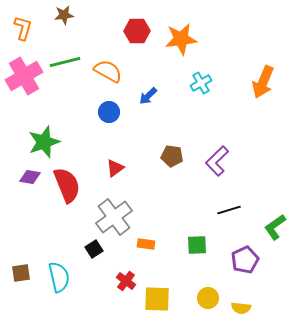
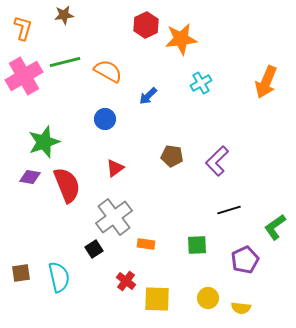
red hexagon: moved 9 px right, 6 px up; rotated 25 degrees counterclockwise
orange arrow: moved 3 px right
blue circle: moved 4 px left, 7 px down
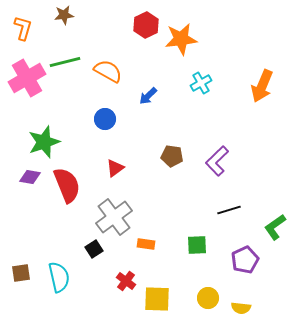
pink cross: moved 3 px right, 2 px down
orange arrow: moved 4 px left, 4 px down
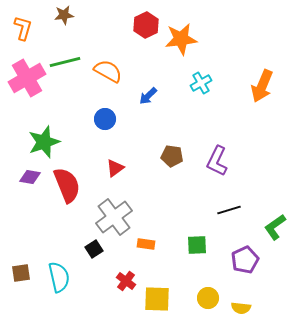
purple L-shape: rotated 20 degrees counterclockwise
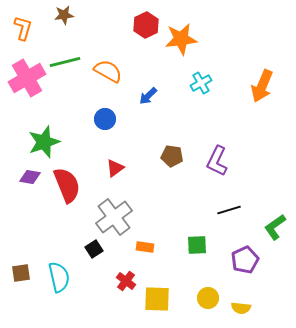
orange rectangle: moved 1 px left, 3 px down
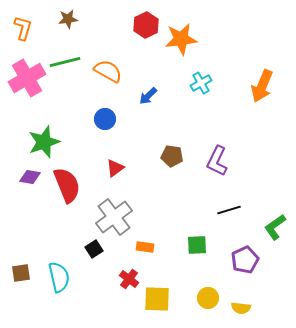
brown star: moved 4 px right, 4 px down
red cross: moved 3 px right, 2 px up
